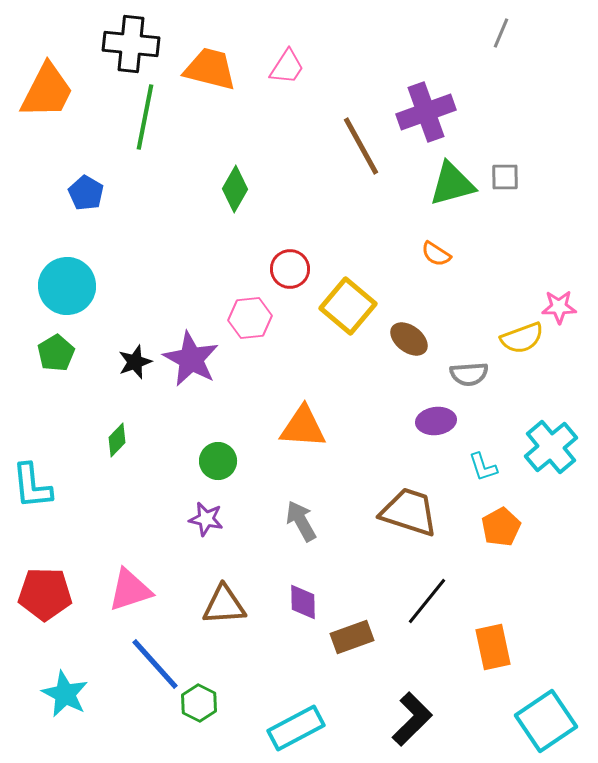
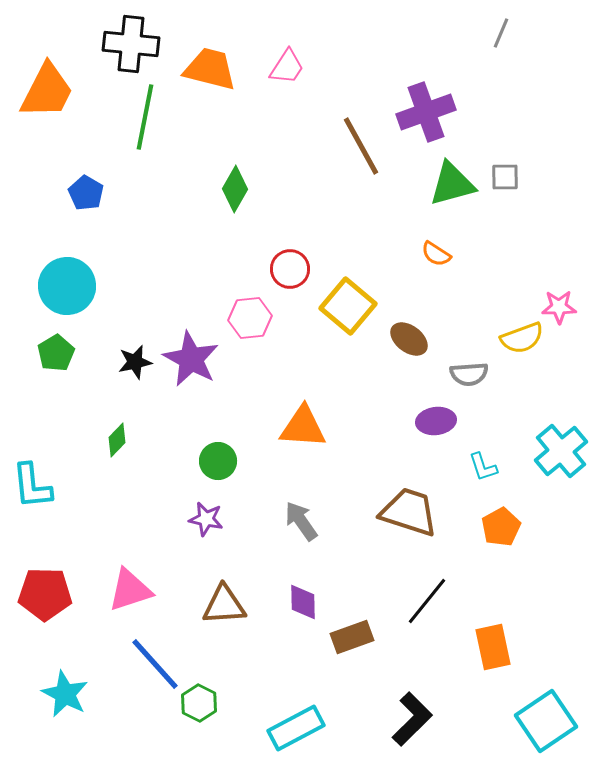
black star at (135, 362): rotated 8 degrees clockwise
cyan cross at (551, 447): moved 10 px right, 4 px down
gray arrow at (301, 521): rotated 6 degrees counterclockwise
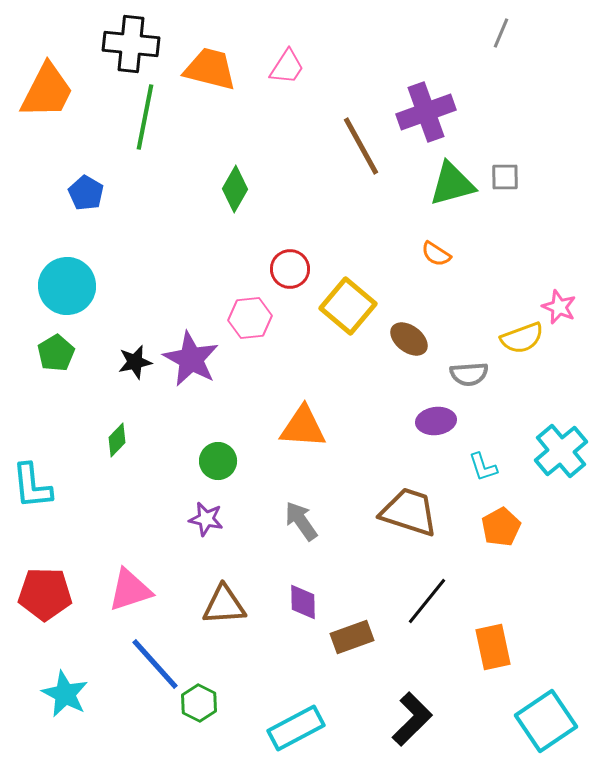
pink star at (559, 307): rotated 24 degrees clockwise
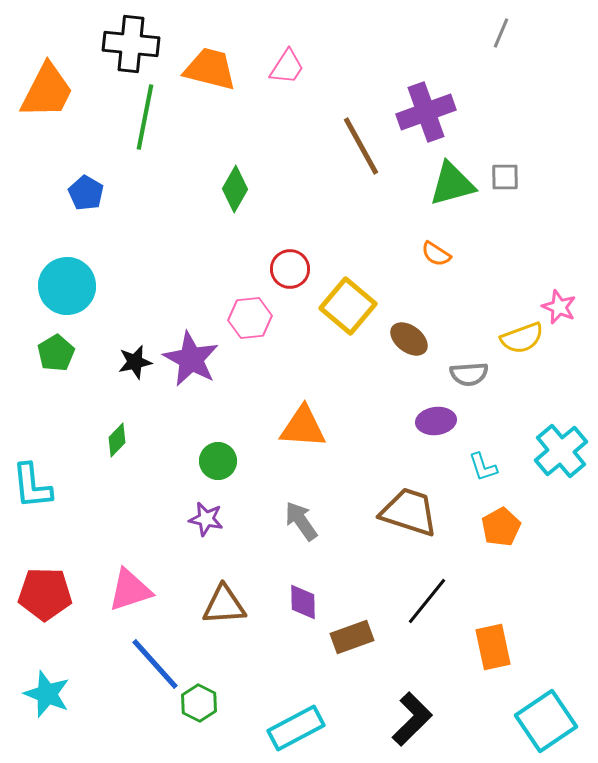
cyan star at (65, 694): moved 18 px left; rotated 6 degrees counterclockwise
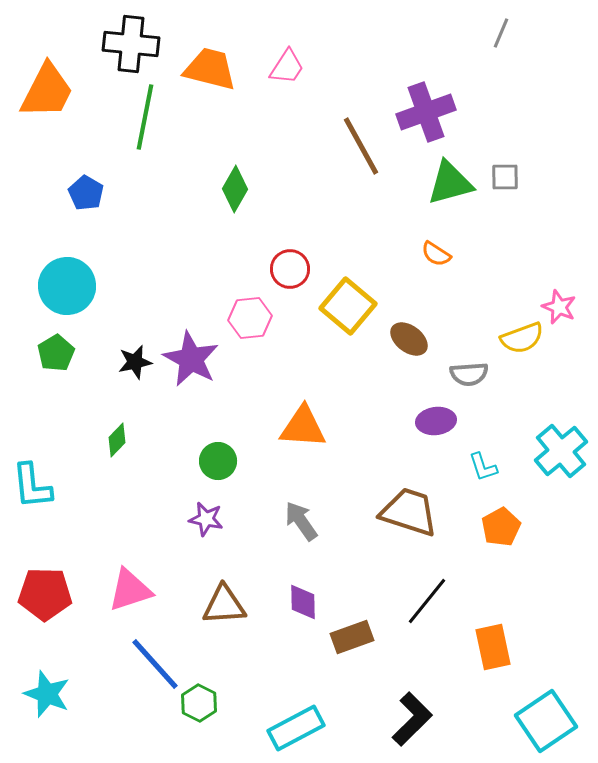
green triangle at (452, 184): moved 2 px left, 1 px up
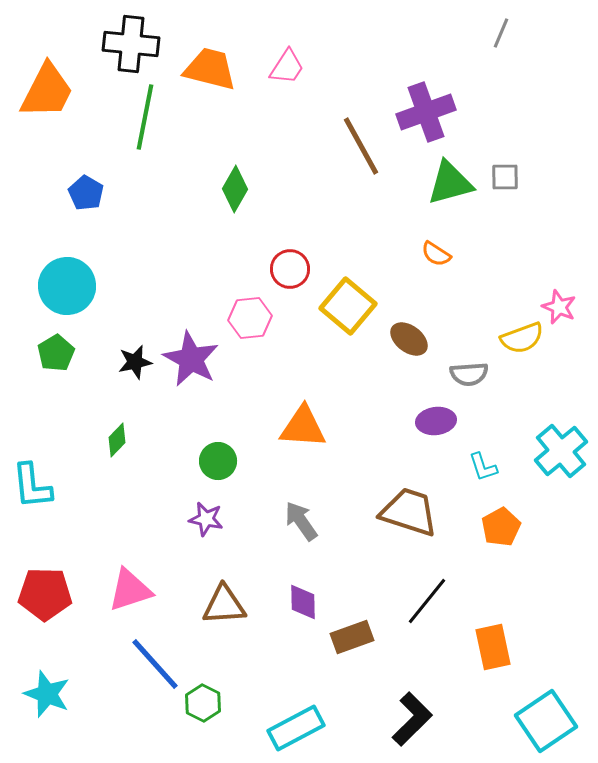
green hexagon at (199, 703): moved 4 px right
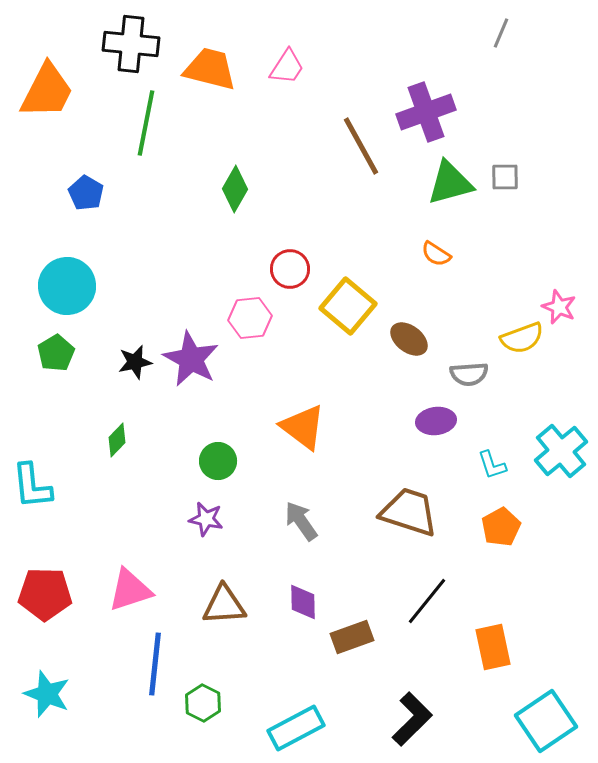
green line at (145, 117): moved 1 px right, 6 px down
orange triangle at (303, 427): rotated 33 degrees clockwise
cyan L-shape at (483, 467): moved 9 px right, 2 px up
blue line at (155, 664): rotated 48 degrees clockwise
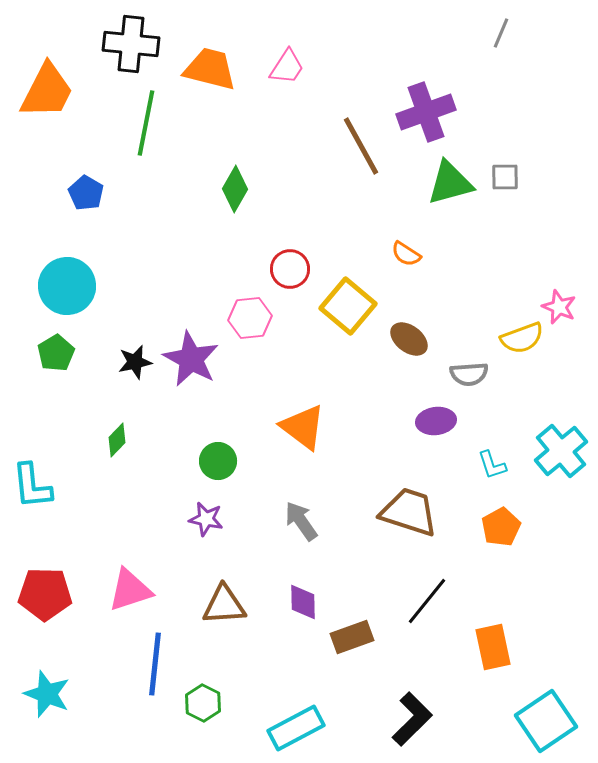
orange semicircle at (436, 254): moved 30 px left
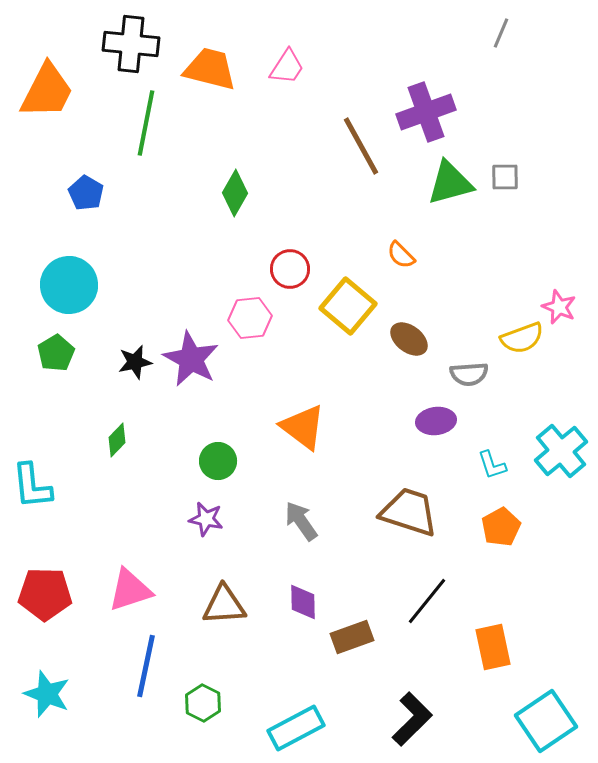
green diamond at (235, 189): moved 4 px down
orange semicircle at (406, 254): moved 5 px left, 1 px down; rotated 12 degrees clockwise
cyan circle at (67, 286): moved 2 px right, 1 px up
blue line at (155, 664): moved 9 px left, 2 px down; rotated 6 degrees clockwise
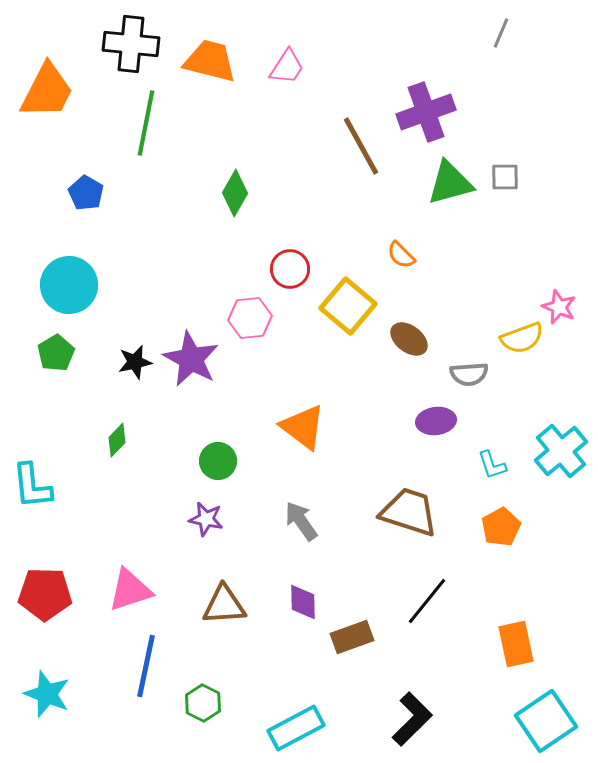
orange trapezoid at (210, 69): moved 8 px up
orange rectangle at (493, 647): moved 23 px right, 3 px up
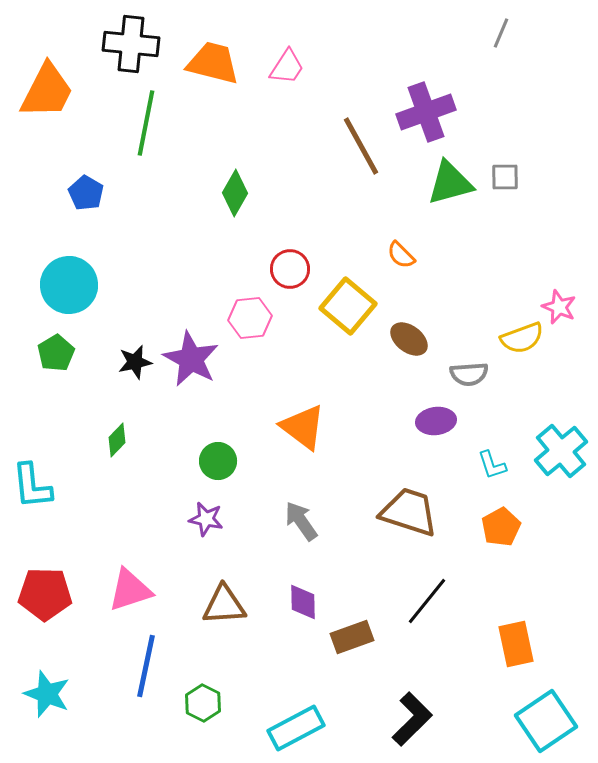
orange trapezoid at (210, 61): moved 3 px right, 2 px down
